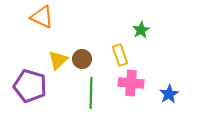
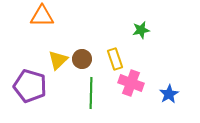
orange triangle: moved 1 px up; rotated 25 degrees counterclockwise
green star: rotated 18 degrees clockwise
yellow rectangle: moved 5 px left, 4 px down
pink cross: rotated 15 degrees clockwise
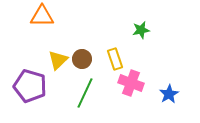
green line: moved 6 px left; rotated 24 degrees clockwise
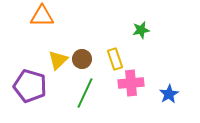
pink cross: rotated 25 degrees counterclockwise
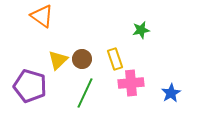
orange triangle: rotated 35 degrees clockwise
blue star: moved 2 px right, 1 px up
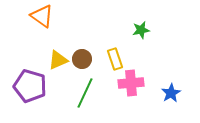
yellow triangle: rotated 20 degrees clockwise
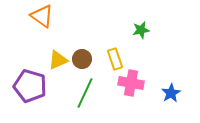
pink cross: rotated 15 degrees clockwise
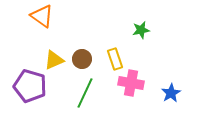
yellow triangle: moved 4 px left
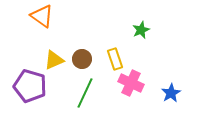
green star: rotated 12 degrees counterclockwise
pink cross: rotated 15 degrees clockwise
